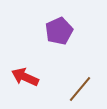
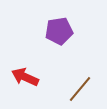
purple pentagon: rotated 16 degrees clockwise
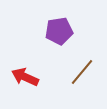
brown line: moved 2 px right, 17 px up
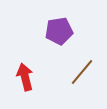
red arrow: rotated 52 degrees clockwise
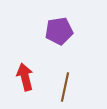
brown line: moved 17 px left, 15 px down; rotated 28 degrees counterclockwise
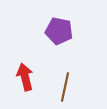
purple pentagon: rotated 20 degrees clockwise
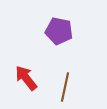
red arrow: moved 1 px right, 1 px down; rotated 24 degrees counterclockwise
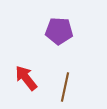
purple pentagon: rotated 8 degrees counterclockwise
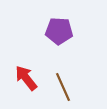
brown line: moved 2 px left; rotated 36 degrees counterclockwise
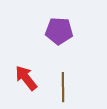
brown line: rotated 24 degrees clockwise
